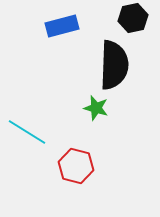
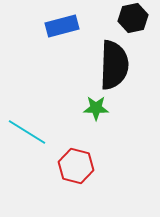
green star: rotated 15 degrees counterclockwise
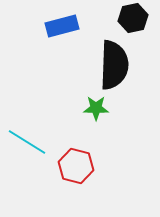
cyan line: moved 10 px down
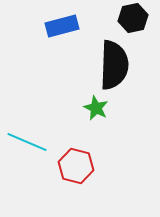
green star: rotated 25 degrees clockwise
cyan line: rotated 9 degrees counterclockwise
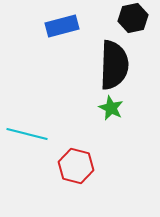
green star: moved 15 px right
cyan line: moved 8 px up; rotated 9 degrees counterclockwise
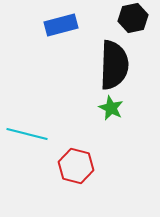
blue rectangle: moved 1 px left, 1 px up
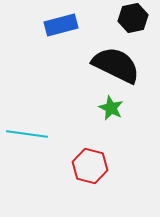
black semicircle: moved 2 px right; rotated 66 degrees counterclockwise
cyan line: rotated 6 degrees counterclockwise
red hexagon: moved 14 px right
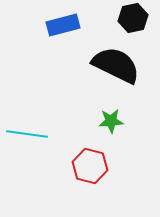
blue rectangle: moved 2 px right
green star: moved 13 px down; rotated 30 degrees counterclockwise
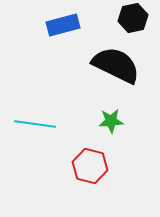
cyan line: moved 8 px right, 10 px up
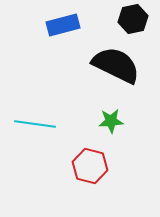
black hexagon: moved 1 px down
